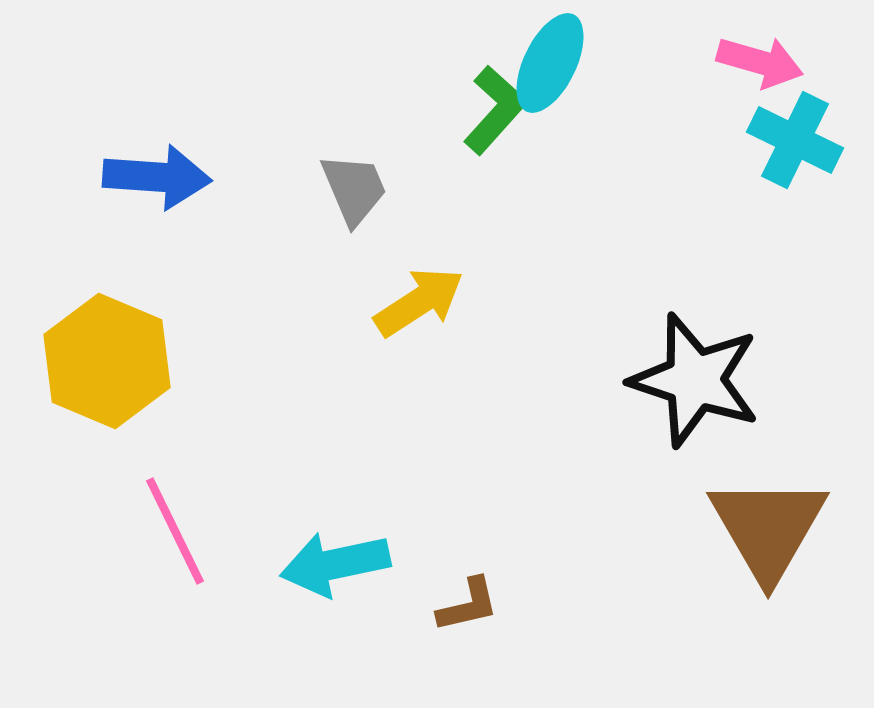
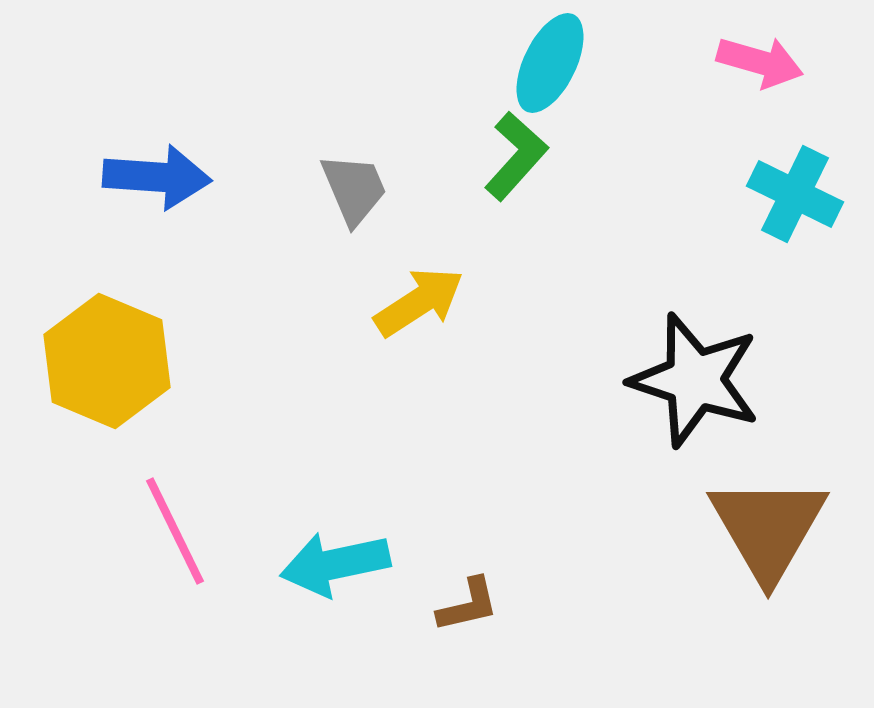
green L-shape: moved 21 px right, 46 px down
cyan cross: moved 54 px down
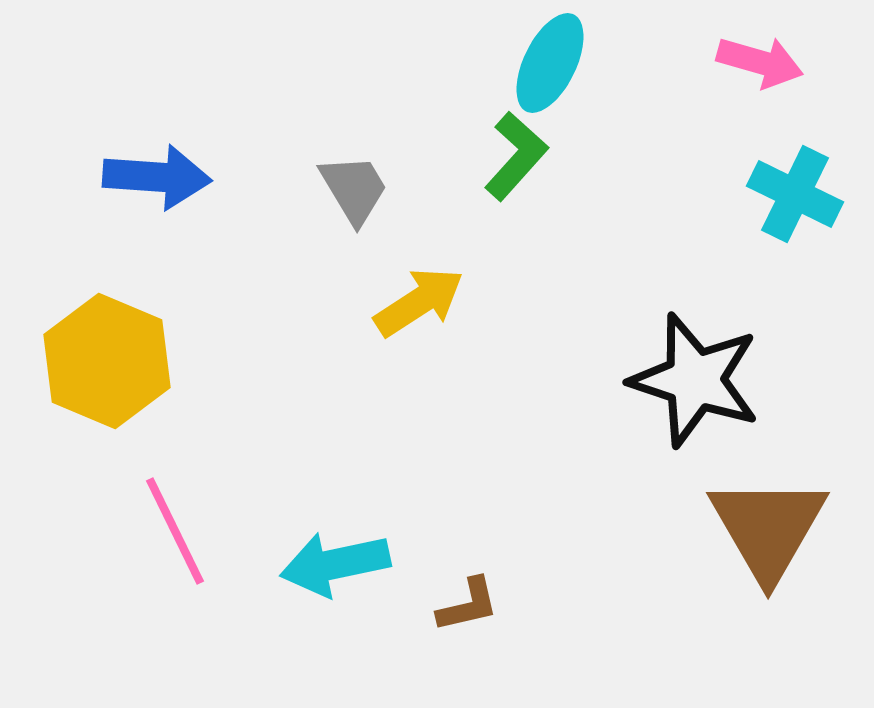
gray trapezoid: rotated 8 degrees counterclockwise
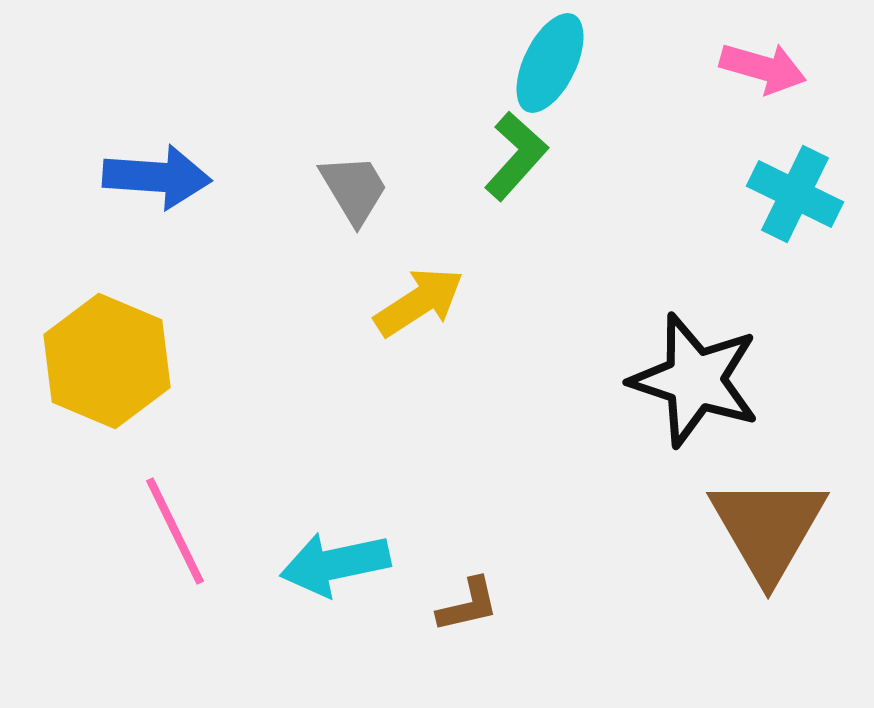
pink arrow: moved 3 px right, 6 px down
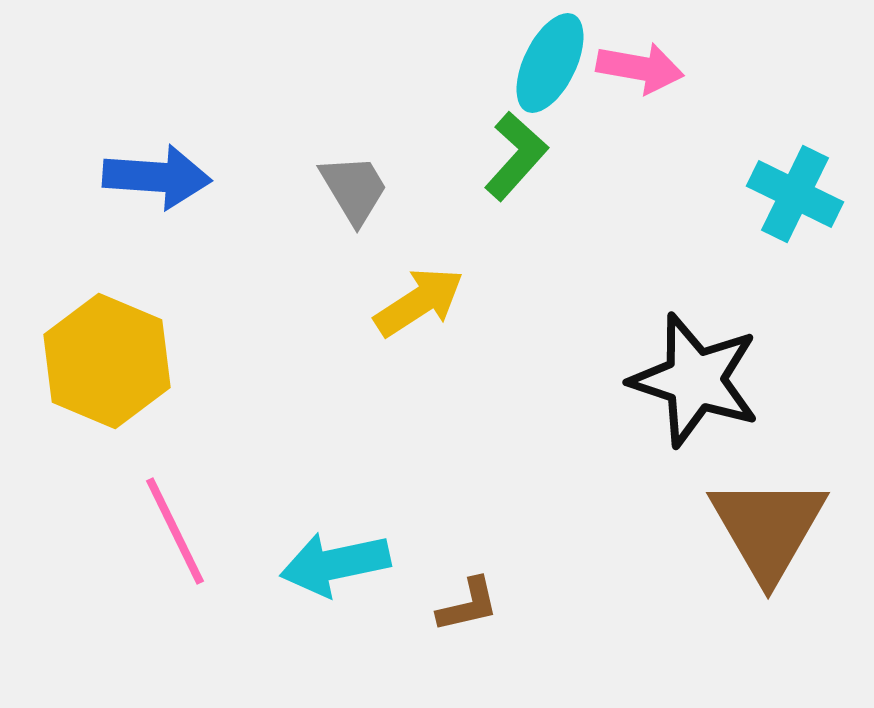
pink arrow: moved 123 px left; rotated 6 degrees counterclockwise
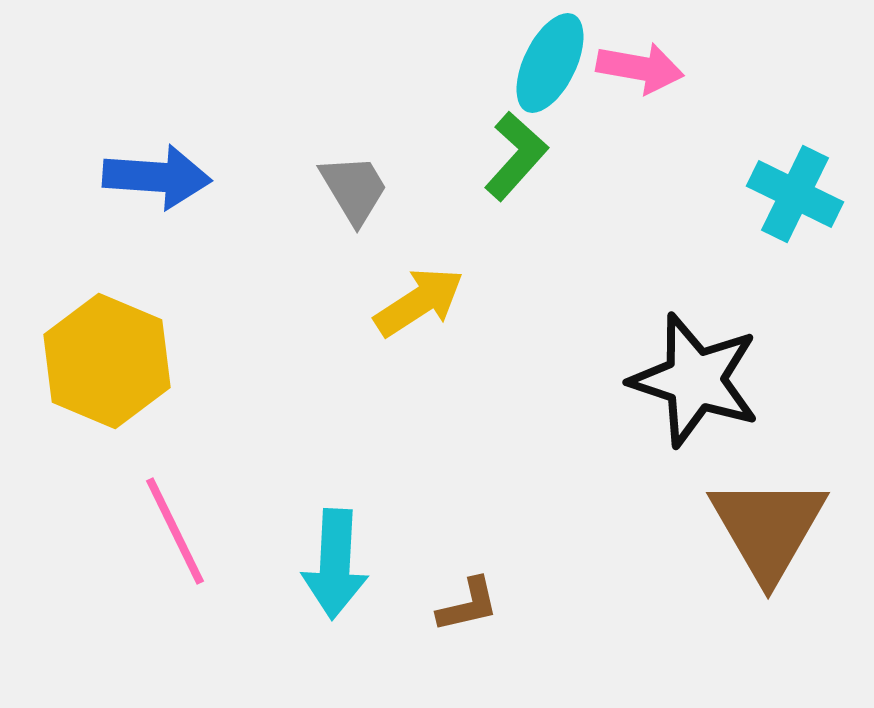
cyan arrow: rotated 75 degrees counterclockwise
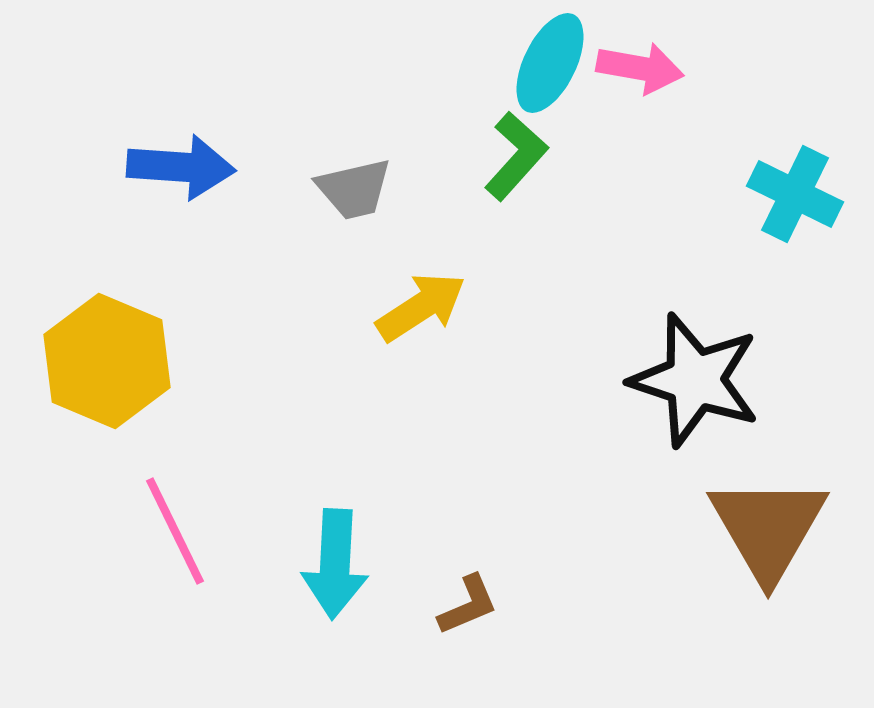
blue arrow: moved 24 px right, 10 px up
gray trapezoid: rotated 108 degrees clockwise
yellow arrow: moved 2 px right, 5 px down
brown L-shape: rotated 10 degrees counterclockwise
